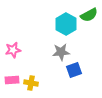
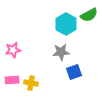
blue square: moved 2 px down
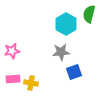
green semicircle: moved 1 px up; rotated 132 degrees clockwise
pink star: moved 1 px left, 1 px down
pink rectangle: moved 1 px right, 1 px up
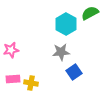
green semicircle: moved 1 px right, 1 px up; rotated 48 degrees clockwise
pink star: moved 1 px left, 1 px up
blue square: rotated 14 degrees counterclockwise
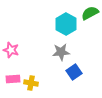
pink star: rotated 28 degrees clockwise
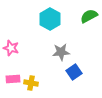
green semicircle: moved 1 px left, 3 px down
cyan hexagon: moved 16 px left, 5 px up
pink star: moved 2 px up
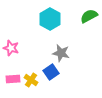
gray star: moved 1 px down; rotated 18 degrees clockwise
blue square: moved 23 px left
yellow cross: moved 3 px up; rotated 24 degrees clockwise
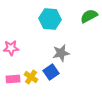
cyan hexagon: rotated 25 degrees counterclockwise
pink star: rotated 21 degrees counterclockwise
gray star: rotated 24 degrees counterclockwise
yellow cross: moved 3 px up
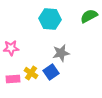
yellow cross: moved 4 px up
